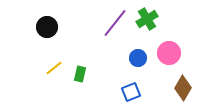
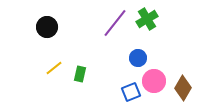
pink circle: moved 15 px left, 28 px down
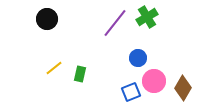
green cross: moved 2 px up
black circle: moved 8 px up
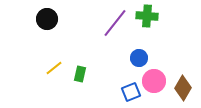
green cross: moved 1 px up; rotated 35 degrees clockwise
blue circle: moved 1 px right
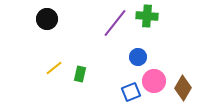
blue circle: moved 1 px left, 1 px up
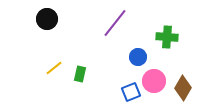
green cross: moved 20 px right, 21 px down
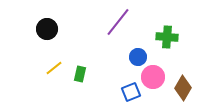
black circle: moved 10 px down
purple line: moved 3 px right, 1 px up
pink circle: moved 1 px left, 4 px up
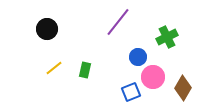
green cross: rotated 30 degrees counterclockwise
green rectangle: moved 5 px right, 4 px up
